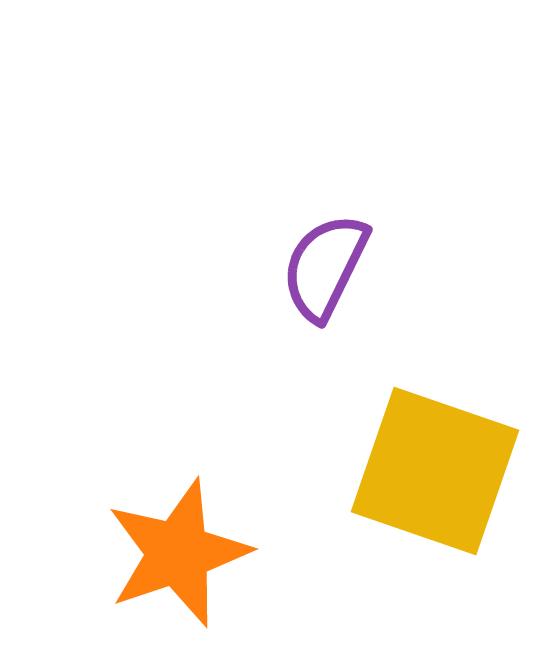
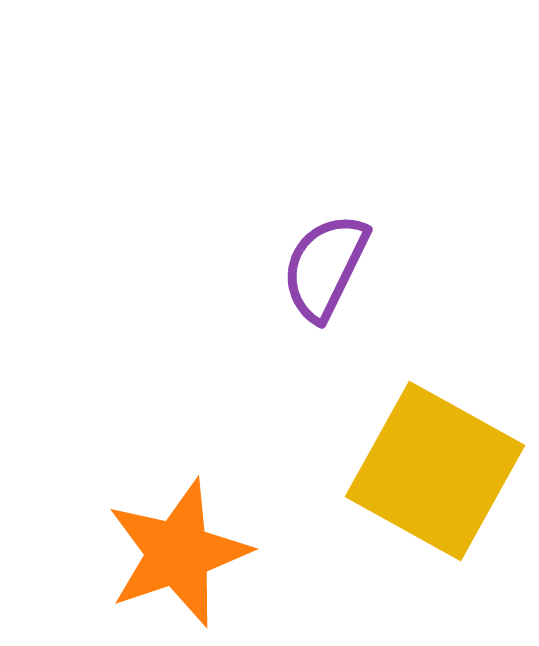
yellow square: rotated 10 degrees clockwise
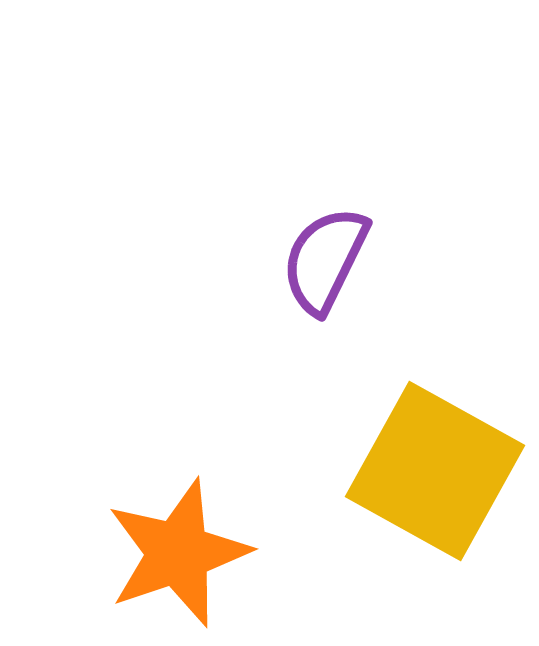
purple semicircle: moved 7 px up
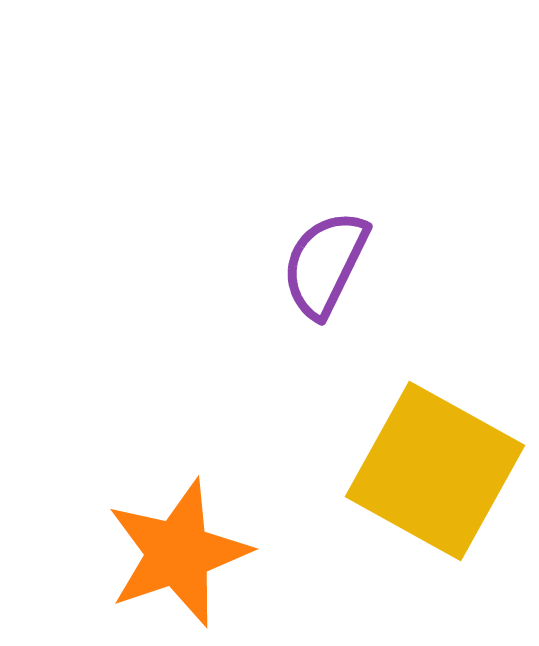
purple semicircle: moved 4 px down
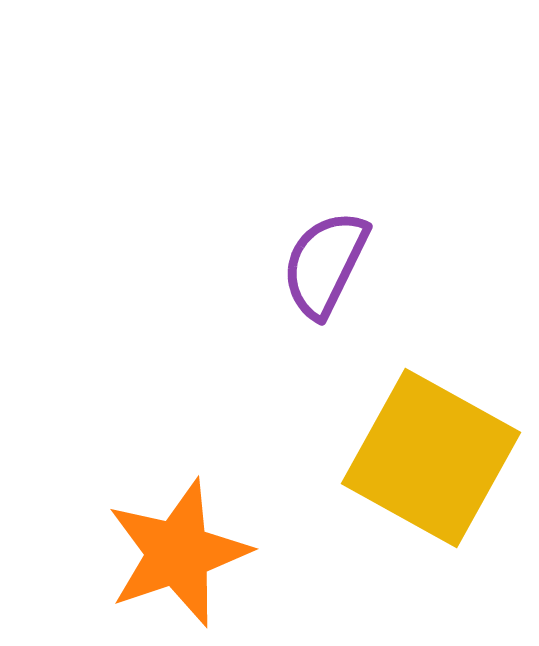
yellow square: moved 4 px left, 13 px up
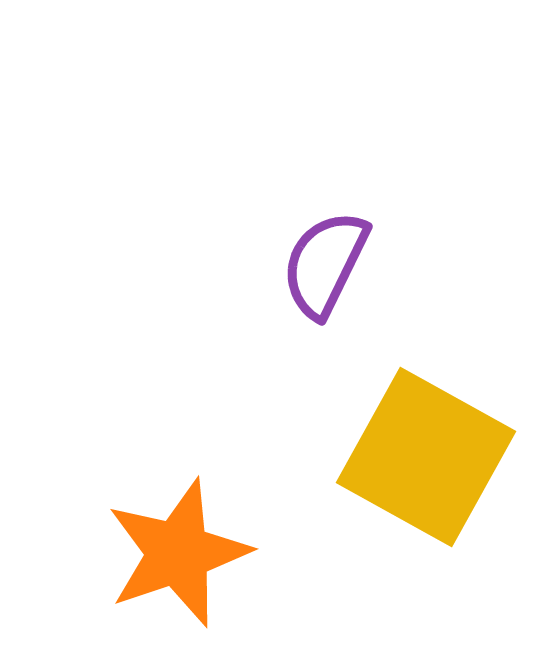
yellow square: moved 5 px left, 1 px up
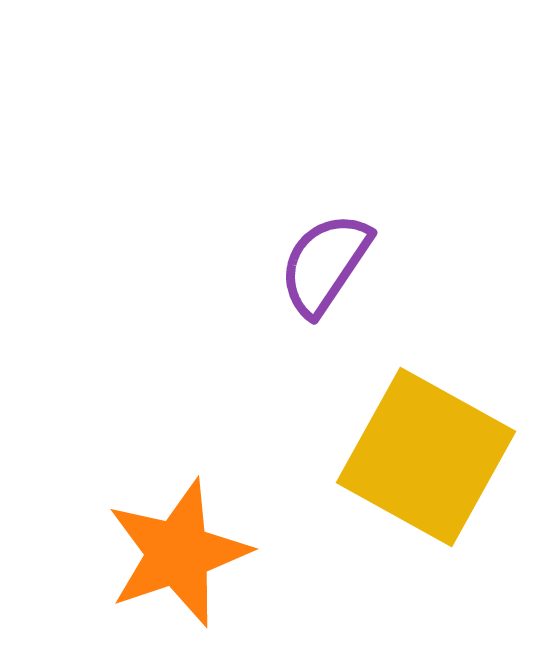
purple semicircle: rotated 8 degrees clockwise
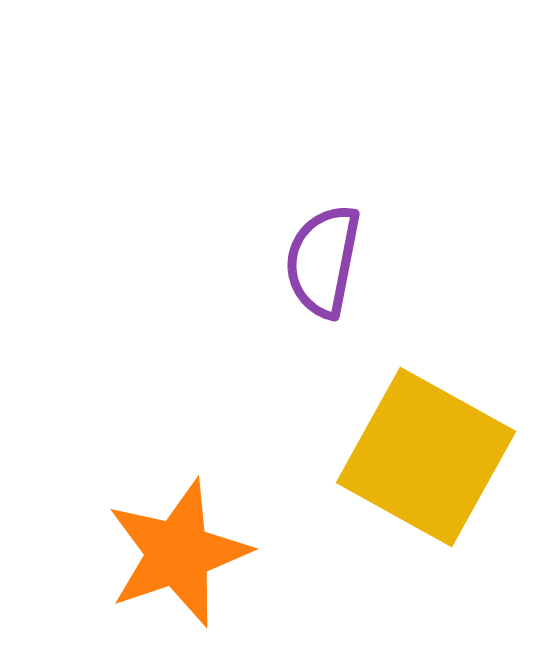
purple semicircle: moved 2 px left, 3 px up; rotated 23 degrees counterclockwise
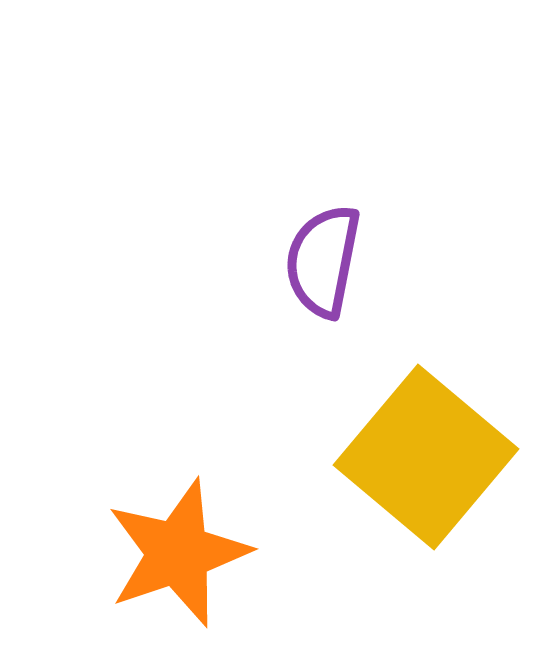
yellow square: rotated 11 degrees clockwise
